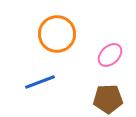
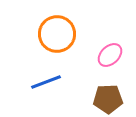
blue line: moved 6 px right
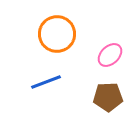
brown pentagon: moved 2 px up
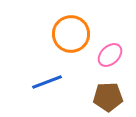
orange circle: moved 14 px right
blue line: moved 1 px right
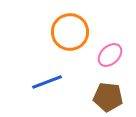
orange circle: moved 1 px left, 2 px up
brown pentagon: rotated 8 degrees clockwise
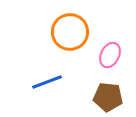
pink ellipse: rotated 20 degrees counterclockwise
